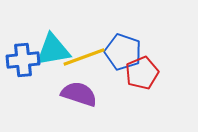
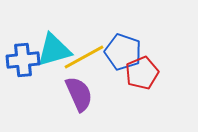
cyan triangle: moved 1 px right; rotated 6 degrees counterclockwise
yellow line: rotated 9 degrees counterclockwise
purple semicircle: rotated 48 degrees clockwise
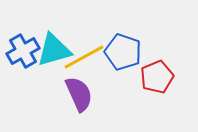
blue cross: moved 9 px up; rotated 24 degrees counterclockwise
red pentagon: moved 15 px right, 4 px down
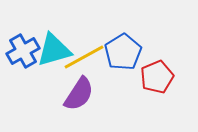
blue pentagon: rotated 21 degrees clockwise
purple semicircle: rotated 57 degrees clockwise
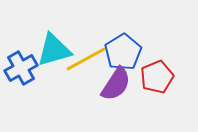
blue cross: moved 2 px left, 17 px down
yellow line: moved 2 px right, 2 px down
purple semicircle: moved 37 px right, 10 px up
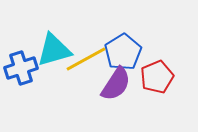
blue cross: rotated 12 degrees clockwise
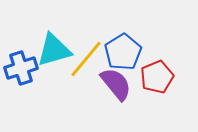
yellow line: rotated 21 degrees counterclockwise
purple semicircle: rotated 72 degrees counterclockwise
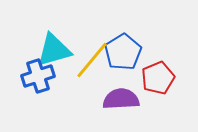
yellow line: moved 6 px right, 1 px down
blue cross: moved 17 px right, 8 px down
red pentagon: moved 1 px right, 1 px down
purple semicircle: moved 5 px right, 15 px down; rotated 54 degrees counterclockwise
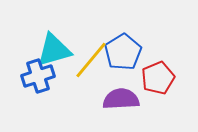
yellow line: moved 1 px left
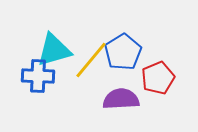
blue cross: rotated 20 degrees clockwise
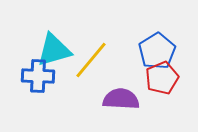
blue pentagon: moved 34 px right, 1 px up
red pentagon: moved 4 px right
purple semicircle: rotated 6 degrees clockwise
